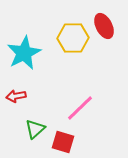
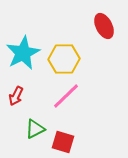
yellow hexagon: moved 9 px left, 21 px down
cyan star: moved 1 px left
red arrow: rotated 54 degrees counterclockwise
pink line: moved 14 px left, 12 px up
green triangle: rotated 15 degrees clockwise
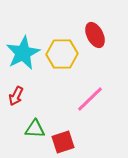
red ellipse: moved 9 px left, 9 px down
yellow hexagon: moved 2 px left, 5 px up
pink line: moved 24 px right, 3 px down
green triangle: rotated 30 degrees clockwise
red square: rotated 35 degrees counterclockwise
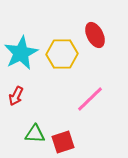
cyan star: moved 2 px left
green triangle: moved 5 px down
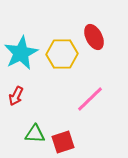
red ellipse: moved 1 px left, 2 px down
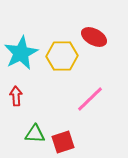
red ellipse: rotated 35 degrees counterclockwise
yellow hexagon: moved 2 px down
red arrow: rotated 150 degrees clockwise
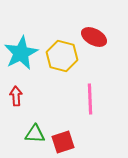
yellow hexagon: rotated 16 degrees clockwise
pink line: rotated 48 degrees counterclockwise
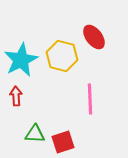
red ellipse: rotated 25 degrees clockwise
cyan star: moved 7 px down
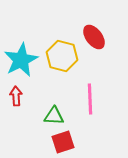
green triangle: moved 19 px right, 18 px up
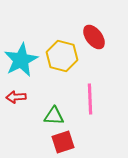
red arrow: moved 1 px down; rotated 90 degrees counterclockwise
